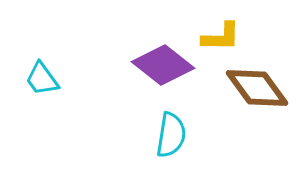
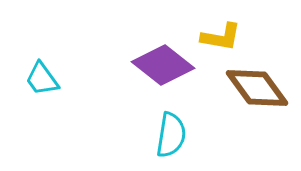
yellow L-shape: rotated 9 degrees clockwise
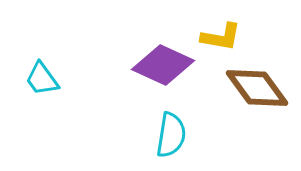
purple diamond: rotated 14 degrees counterclockwise
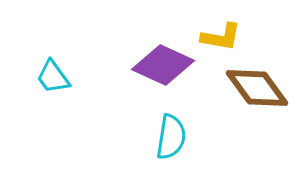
cyan trapezoid: moved 11 px right, 2 px up
cyan semicircle: moved 2 px down
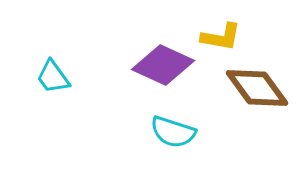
cyan semicircle: moved 2 px right, 5 px up; rotated 99 degrees clockwise
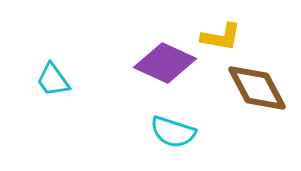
purple diamond: moved 2 px right, 2 px up
cyan trapezoid: moved 3 px down
brown diamond: rotated 8 degrees clockwise
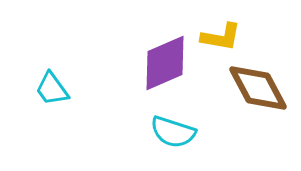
purple diamond: rotated 48 degrees counterclockwise
cyan trapezoid: moved 1 px left, 9 px down
brown diamond: moved 1 px right
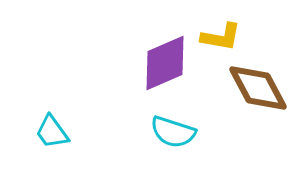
cyan trapezoid: moved 43 px down
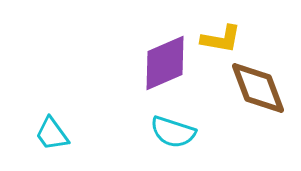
yellow L-shape: moved 2 px down
brown diamond: rotated 8 degrees clockwise
cyan trapezoid: moved 2 px down
